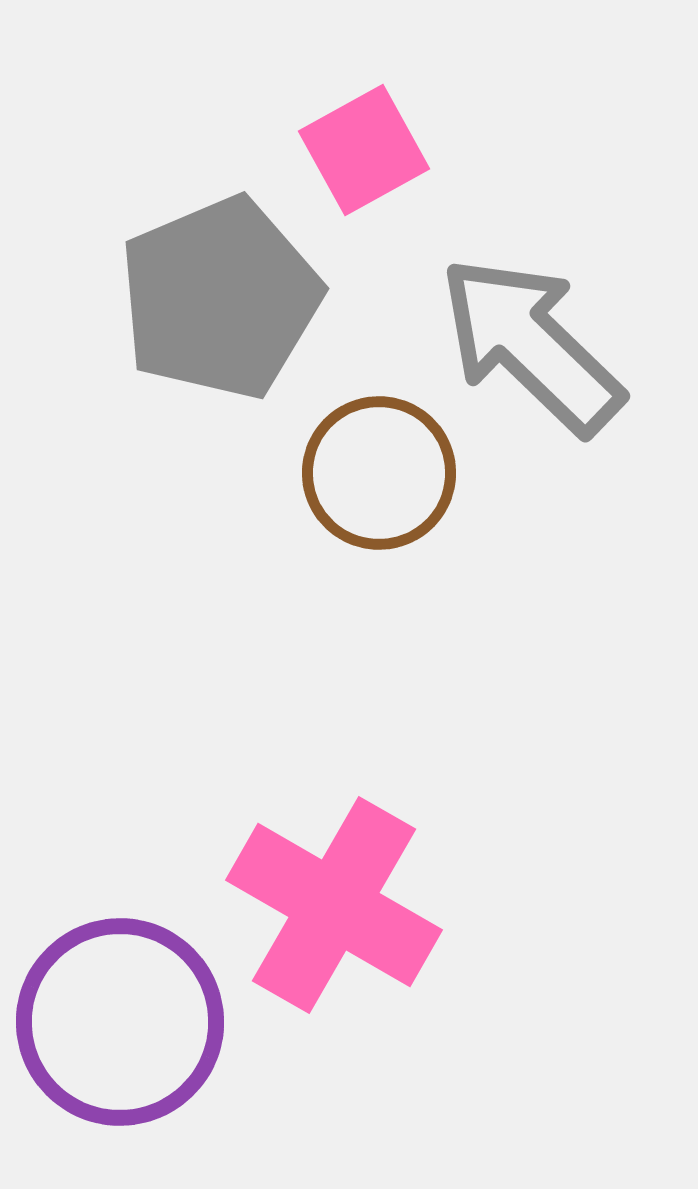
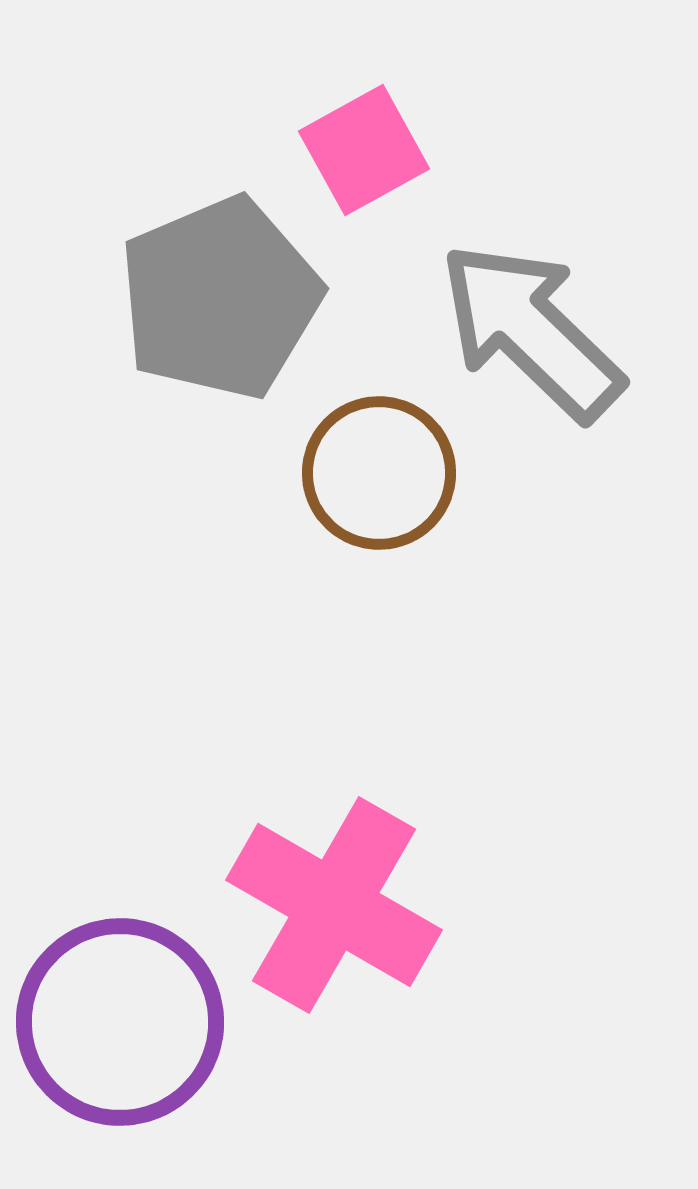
gray arrow: moved 14 px up
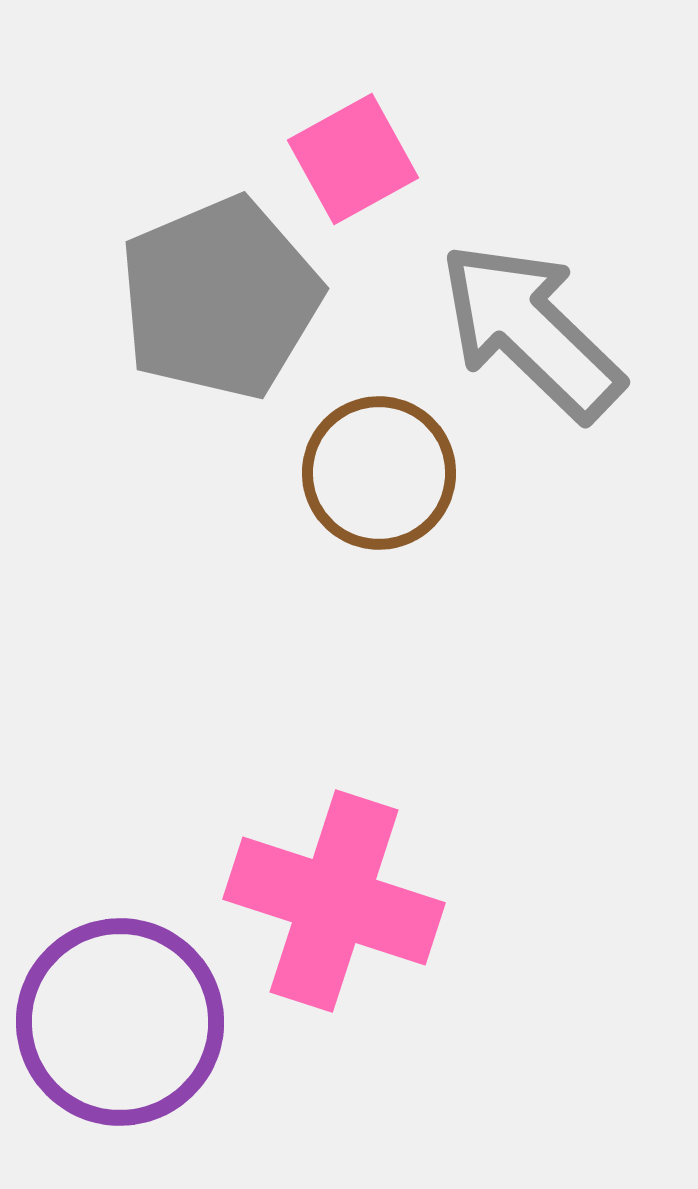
pink square: moved 11 px left, 9 px down
pink cross: moved 4 px up; rotated 12 degrees counterclockwise
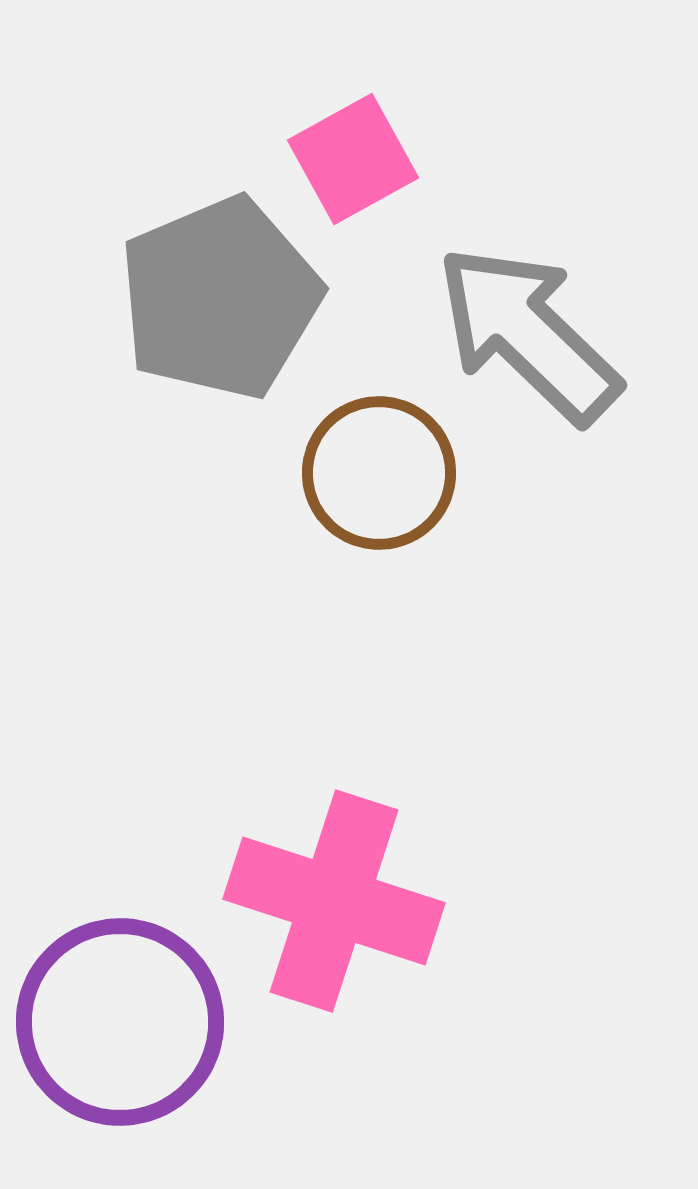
gray arrow: moved 3 px left, 3 px down
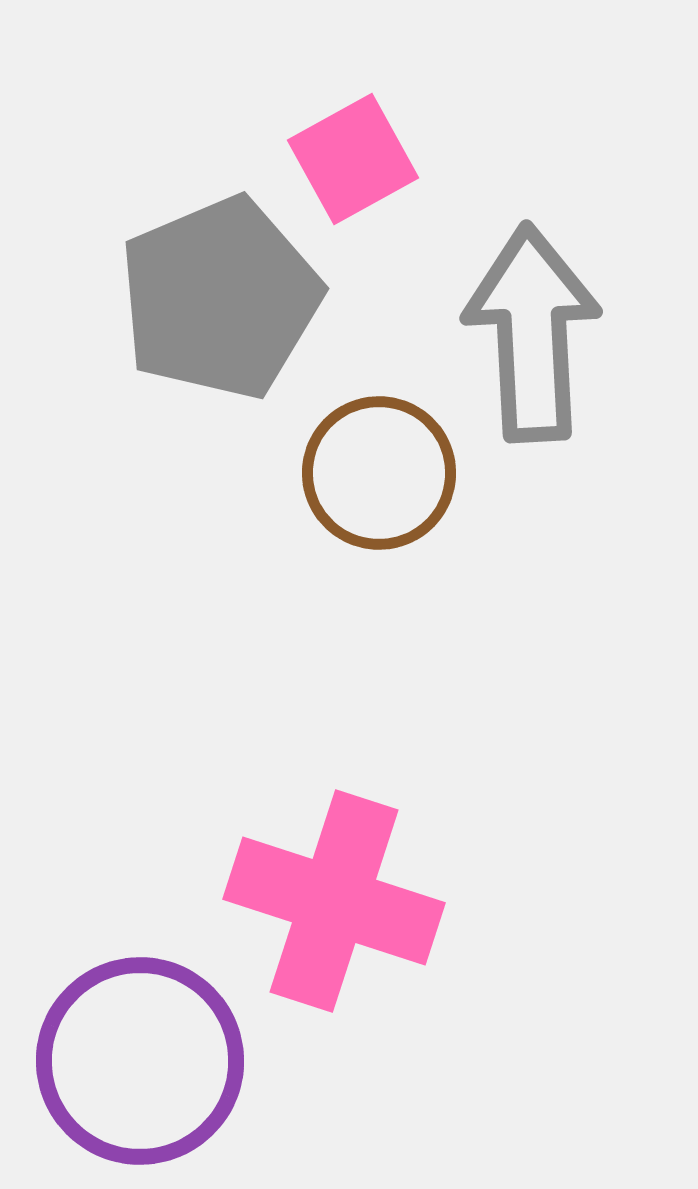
gray arrow: moved 4 px right, 1 px up; rotated 43 degrees clockwise
purple circle: moved 20 px right, 39 px down
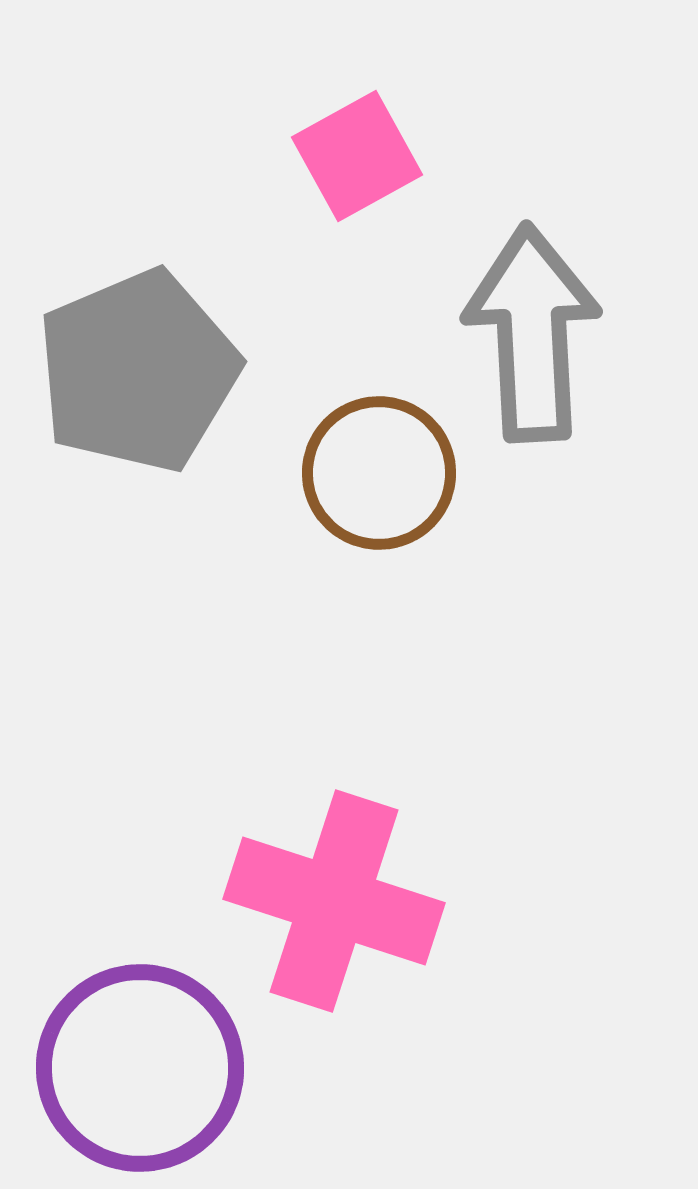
pink square: moved 4 px right, 3 px up
gray pentagon: moved 82 px left, 73 px down
purple circle: moved 7 px down
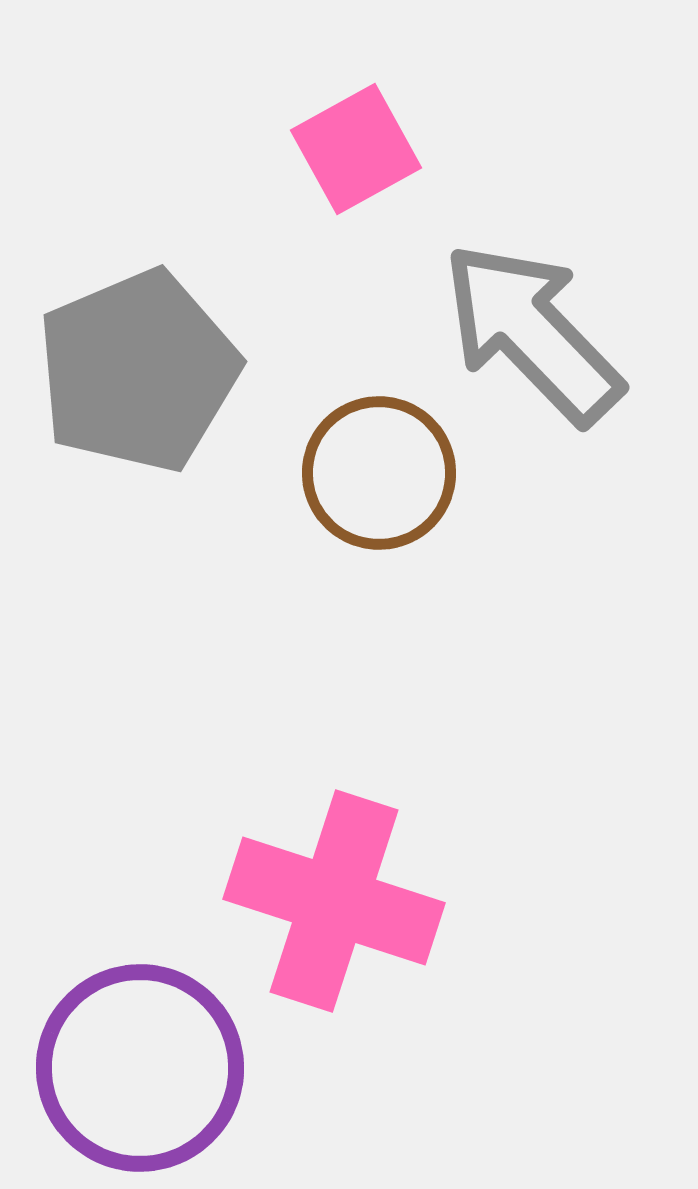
pink square: moved 1 px left, 7 px up
gray arrow: rotated 41 degrees counterclockwise
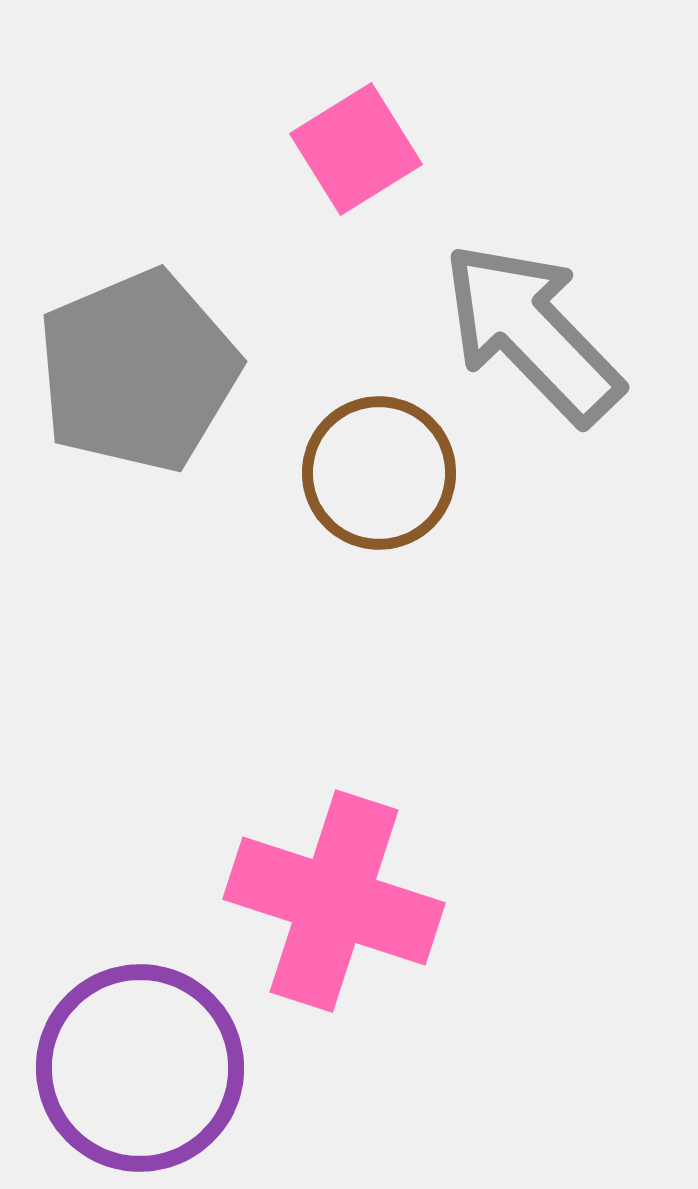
pink square: rotated 3 degrees counterclockwise
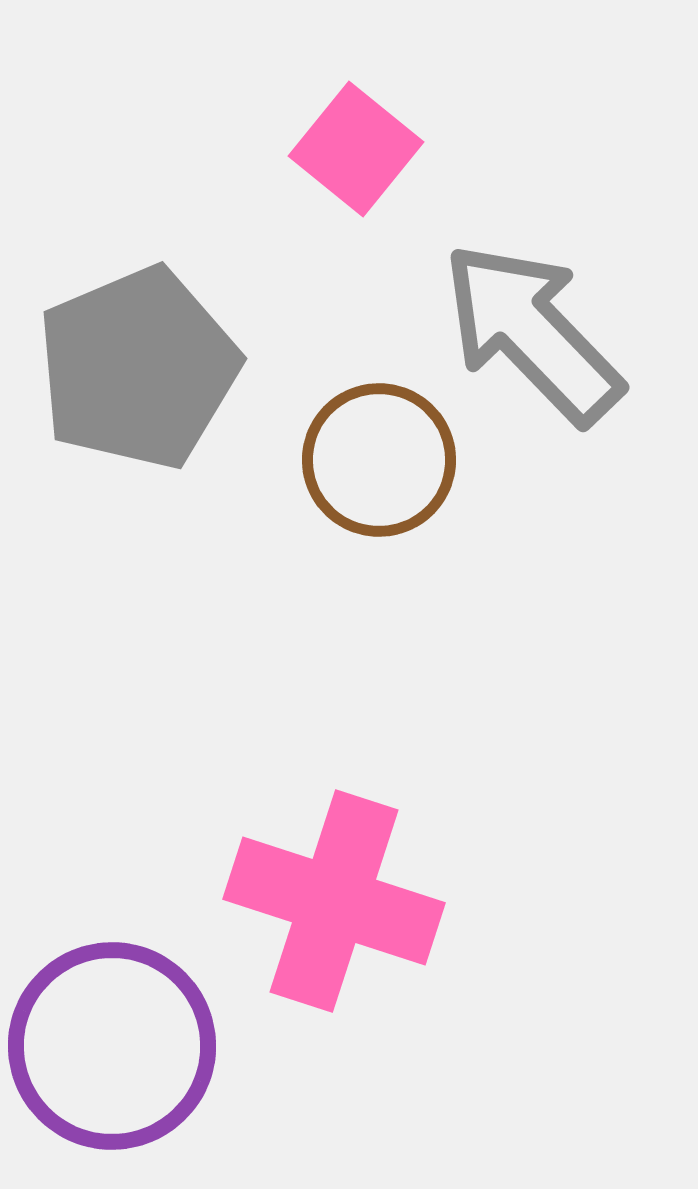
pink square: rotated 19 degrees counterclockwise
gray pentagon: moved 3 px up
brown circle: moved 13 px up
purple circle: moved 28 px left, 22 px up
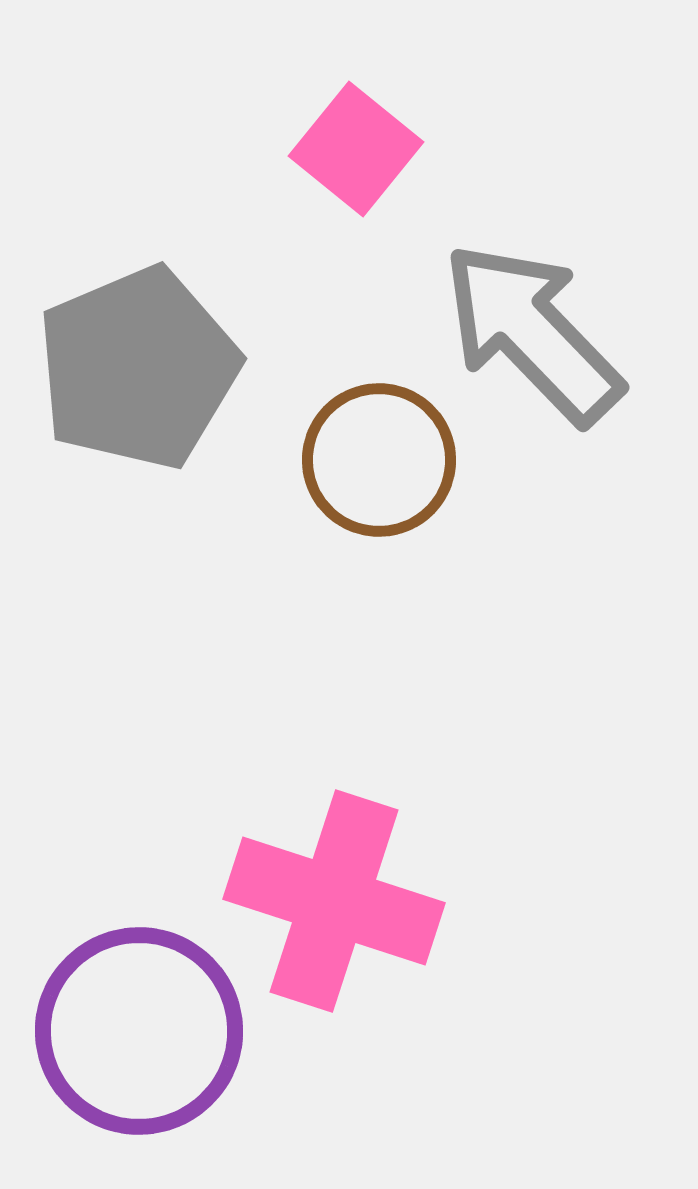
purple circle: moved 27 px right, 15 px up
